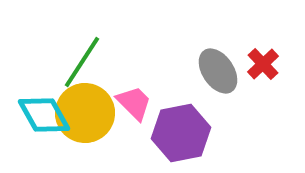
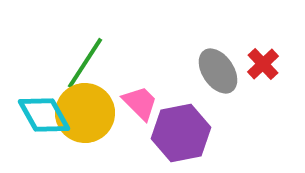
green line: moved 3 px right, 1 px down
pink trapezoid: moved 6 px right
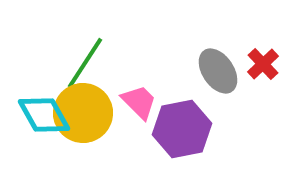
pink trapezoid: moved 1 px left, 1 px up
yellow circle: moved 2 px left
purple hexagon: moved 1 px right, 4 px up
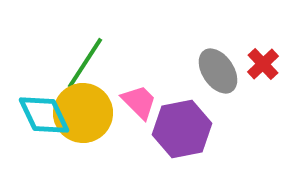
cyan diamond: rotated 4 degrees clockwise
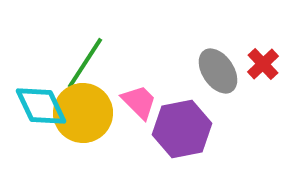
cyan diamond: moved 3 px left, 9 px up
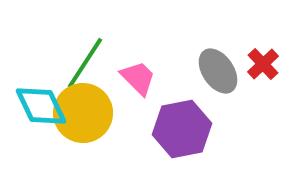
pink trapezoid: moved 1 px left, 24 px up
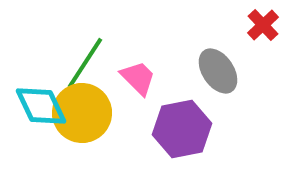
red cross: moved 39 px up
yellow circle: moved 1 px left
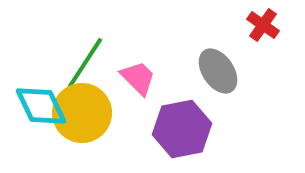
red cross: rotated 12 degrees counterclockwise
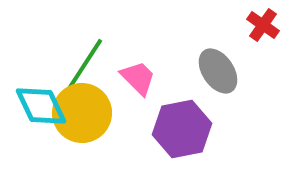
green line: moved 1 px down
